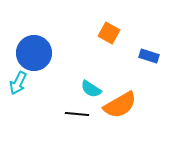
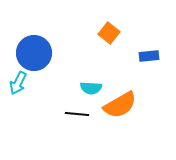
orange square: rotated 10 degrees clockwise
blue rectangle: rotated 24 degrees counterclockwise
cyan semicircle: moved 1 px up; rotated 30 degrees counterclockwise
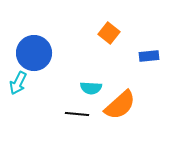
orange semicircle: rotated 12 degrees counterclockwise
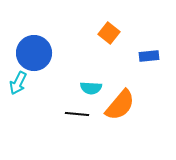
orange semicircle: rotated 8 degrees counterclockwise
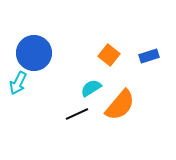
orange square: moved 22 px down
blue rectangle: rotated 12 degrees counterclockwise
cyan semicircle: rotated 145 degrees clockwise
black line: rotated 30 degrees counterclockwise
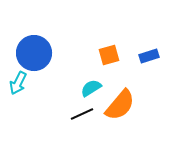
orange square: rotated 35 degrees clockwise
black line: moved 5 px right
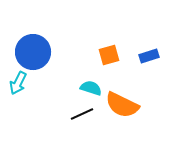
blue circle: moved 1 px left, 1 px up
cyan semicircle: rotated 50 degrees clockwise
orange semicircle: moved 2 px right; rotated 76 degrees clockwise
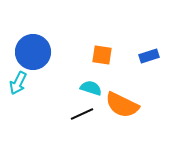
orange square: moved 7 px left; rotated 25 degrees clockwise
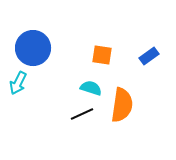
blue circle: moved 4 px up
blue rectangle: rotated 18 degrees counterclockwise
orange semicircle: rotated 108 degrees counterclockwise
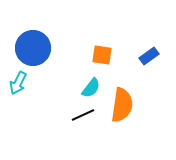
cyan semicircle: rotated 110 degrees clockwise
black line: moved 1 px right, 1 px down
